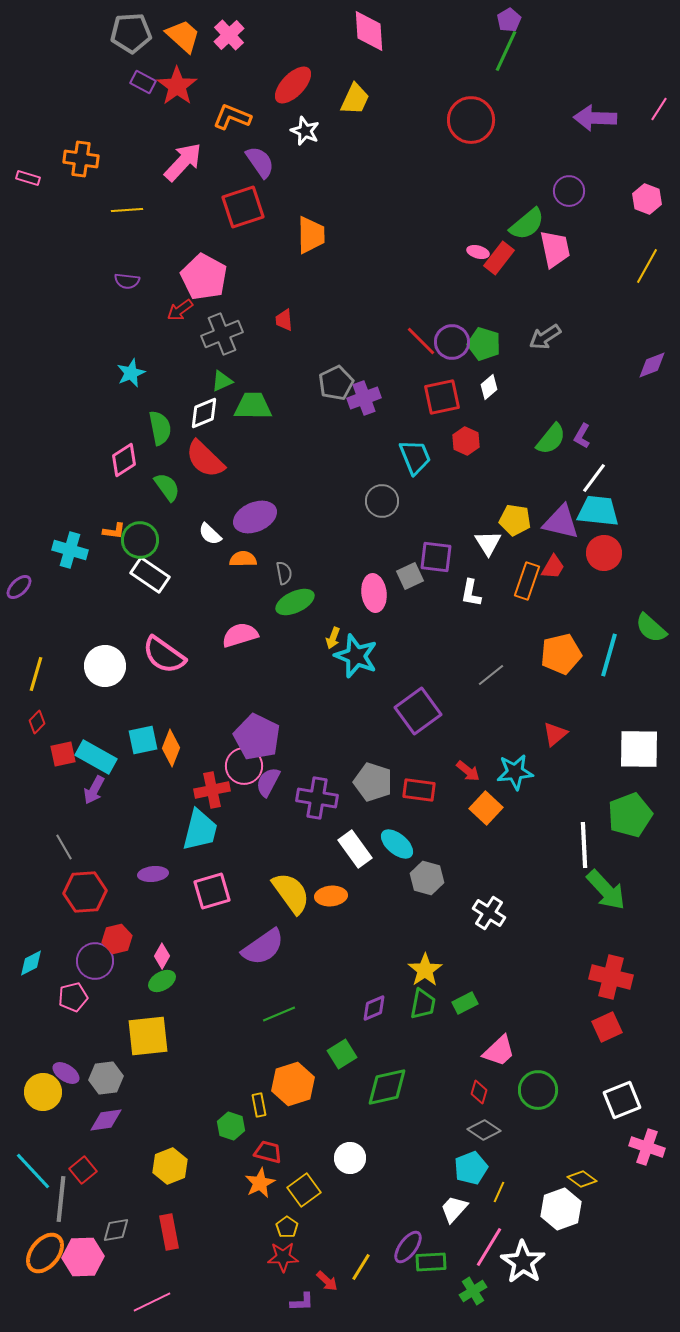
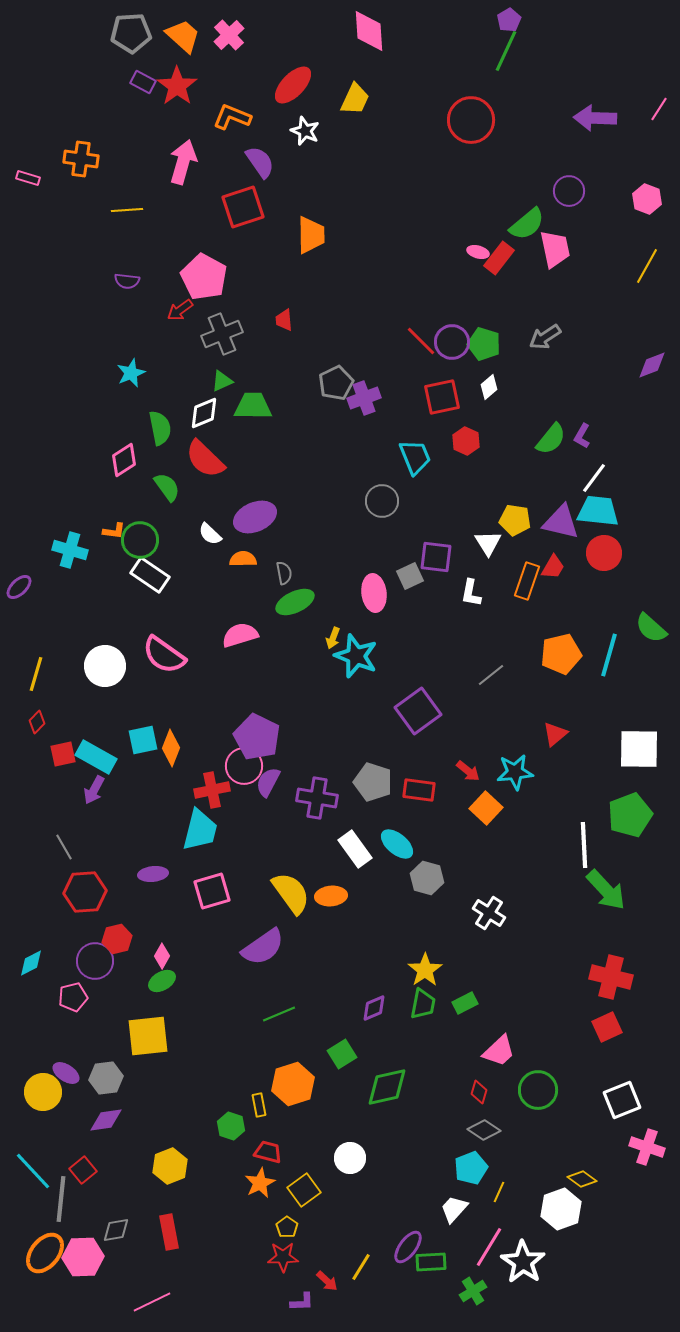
pink arrow at (183, 162): rotated 27 degrees counterclockwise
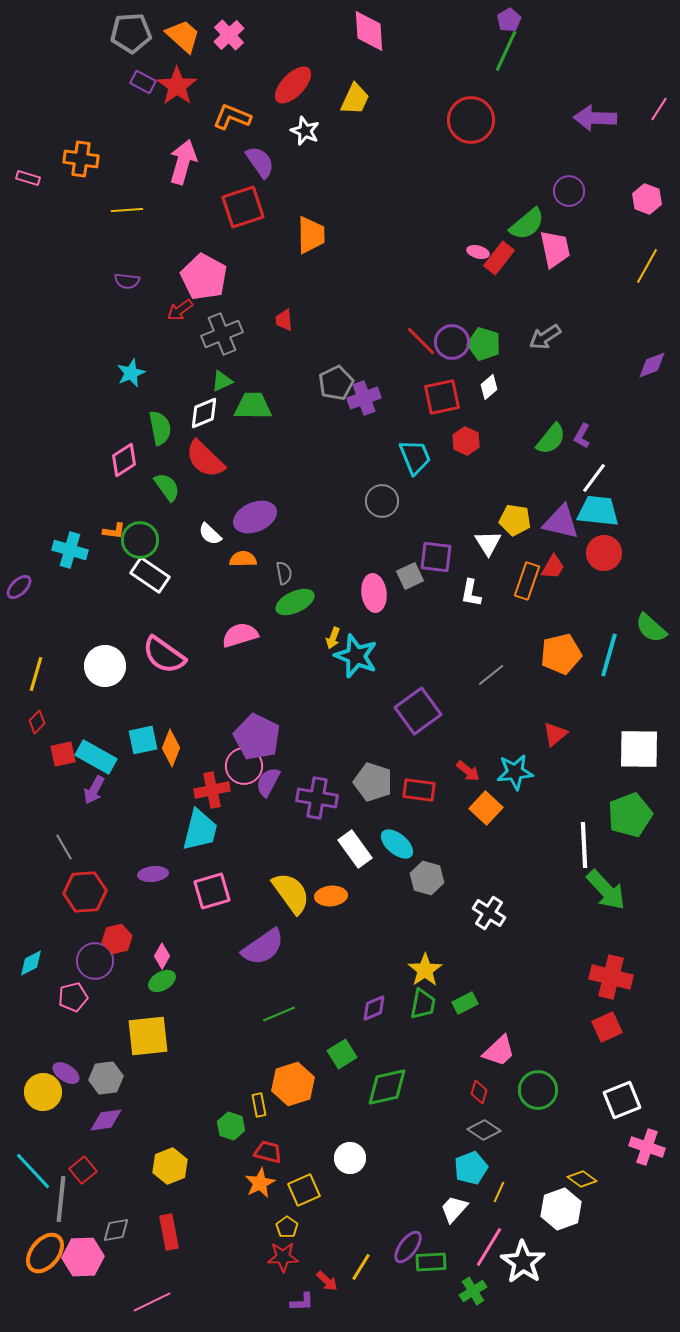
yellow square at (304, 1190): rotated 12 degrees clockwise
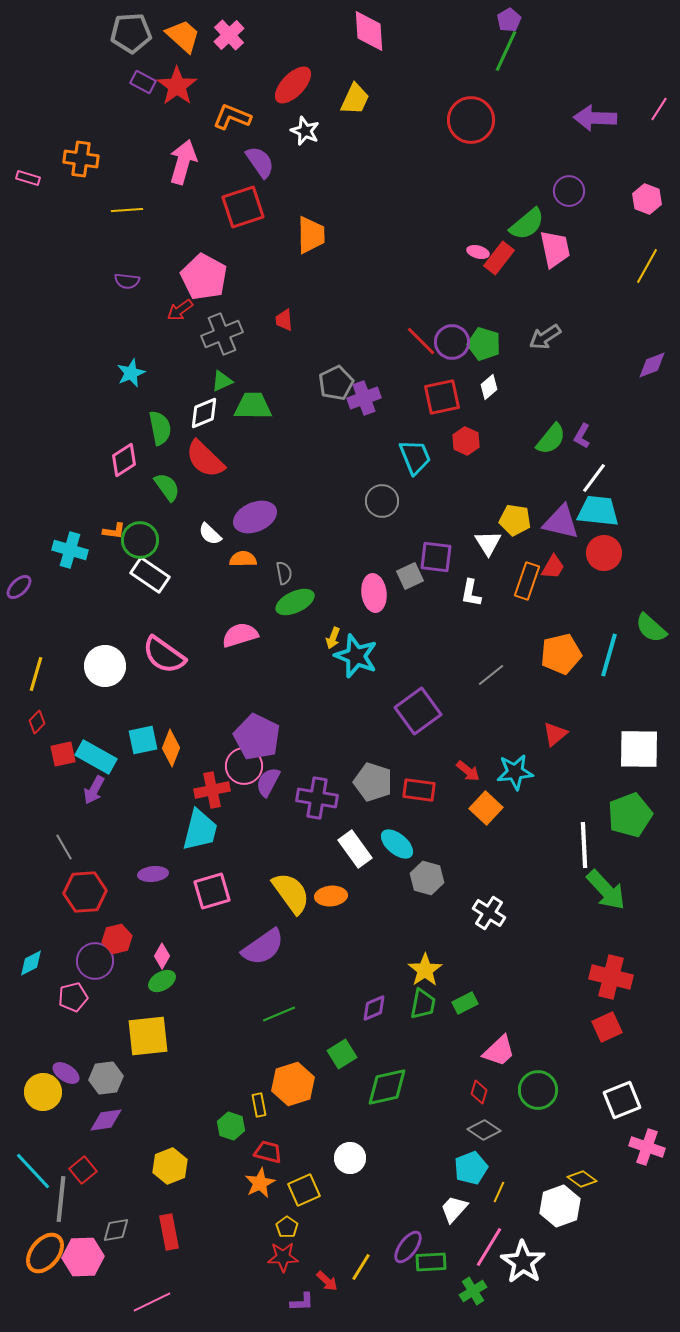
white hexagon at (561, 1209): moved 1 px left, 3 px up
